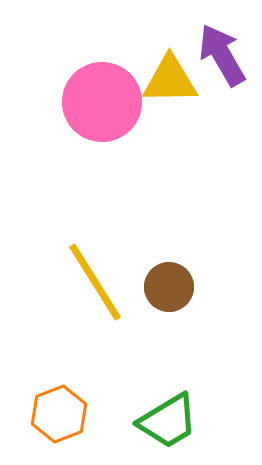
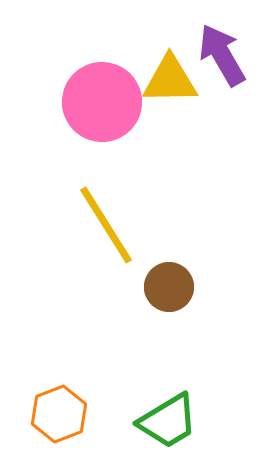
yellow line: moved 11 px right, 57 px up
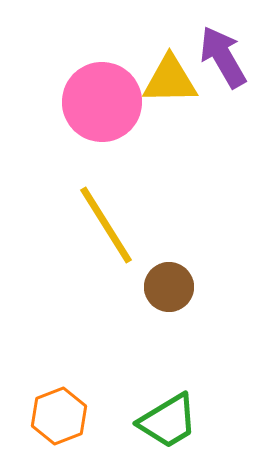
purple arrow: moved 1 px right, 2 px down
orange hexagon: moved 2 px down
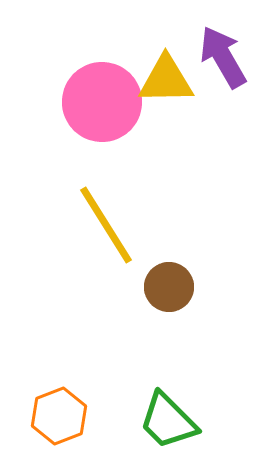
yellow triangle: moved 4 px left
green trapezoid: rotated 76 degrees clockwise
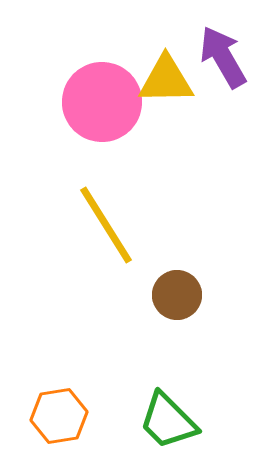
brown circle: moved 8 px right, 8 px down
orange hexagon: rotated 12 degrees clockwise
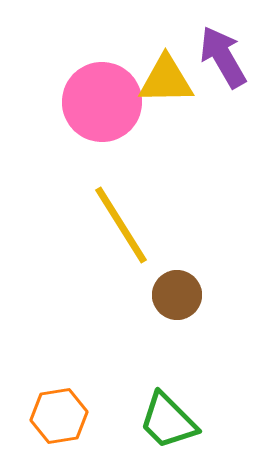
yellow line: moved 15 px right
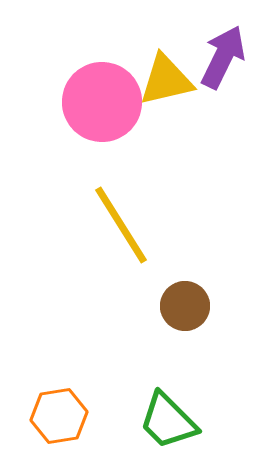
purple arrow: rotated 56 degrees clockwise
yellow triangle: rotated 12 degrees counterclockwise
brown circle: moved 8 px right, 11 px down
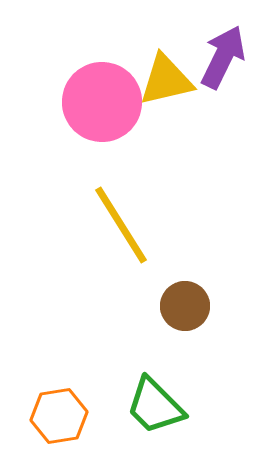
green trapezoid: moved 13 px left, 15 px up
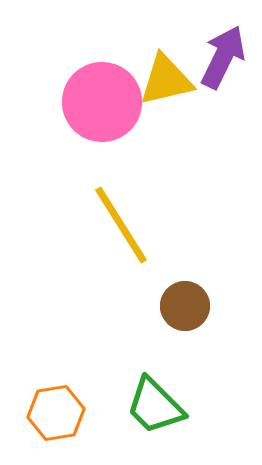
orange hexagon: moved 3 px left, 3 px up
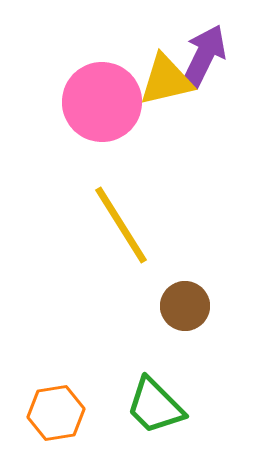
purple arrow: moved 19 px left, 1 px up
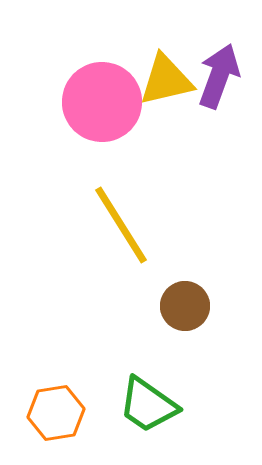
purple arrow: moved 15 px right, 20 px down; rotated 6 degrees counterclockwise
green trapezoid: moved 7 px left, 1 px up; rotated 10 degrees counterclockwise
